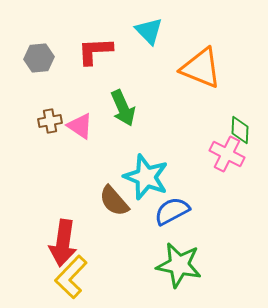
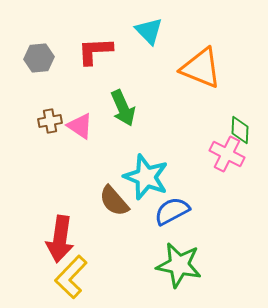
red arrow: moved 3 px left, 4 px up
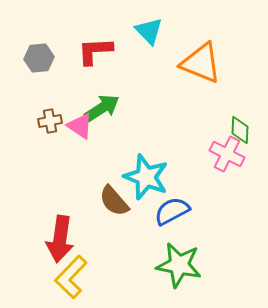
orange triangle: moved 5 px up
green arrow: moved 21 px left; rotated 99 degrees counterclockwise
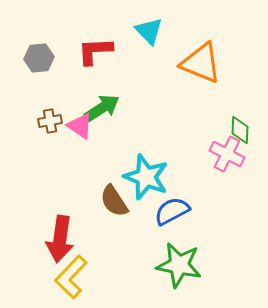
brown semicircle: rotated 8 degrees clockwise
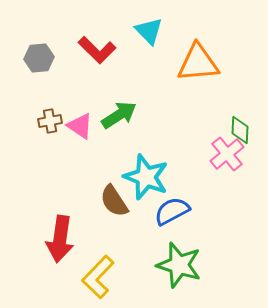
red L-shape: moved 2 px right, 1 px up; rotated 132 degrees counterclockwise
orange triangle: moved 3 px left; rotated 27 degrees counterclockwise
green arrow: moved 17 px right, 7 px down
pink cross: rotated 24 degrees clockwise
green star: rotated 6 degrees clockwise
yellow L-shape: moved 27 px right
